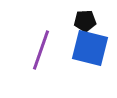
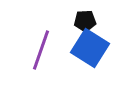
blue square: rotated 18 degrees clockwise
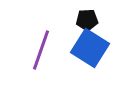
black pentagon: moved 2 px right, 1 px up
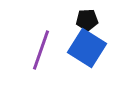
blue square: moved 3 px left
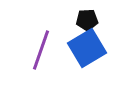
blue square: rotated 27 degrees clockwise
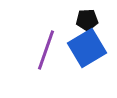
purple line: moved 5 px right
